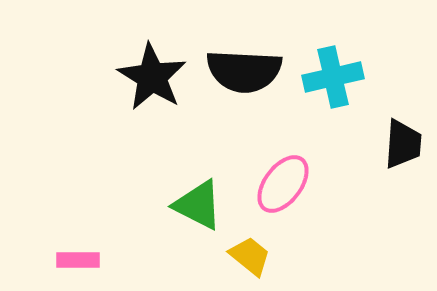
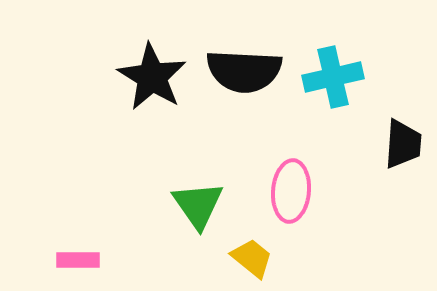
pink ellipse: moved 8 px right, 7 px down; rotated 32 degrees counterclockwise
green triangle: rotated 28 degrees clockwise
yellow trapezoid: moved 2 px right, 2 px down
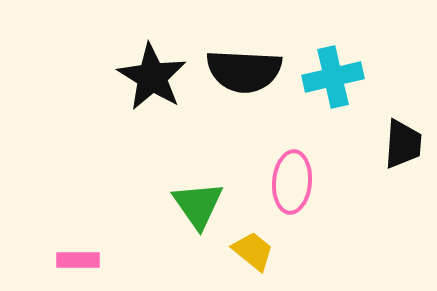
pink ellipse: moved 1 px right, 9 px up
yellow trapezoid: moved 1 px right, 7 px up
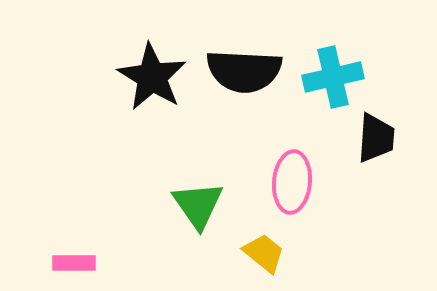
black trapezoid: moved 27 px left, 6 px up
yellow trapezoid: moved 11 px right, 2 px down
pink rectangle: moved 4 px left, 3 px down
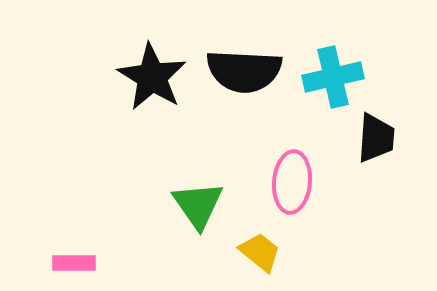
yellow trapezoid: moved 4 px left, 1 px up
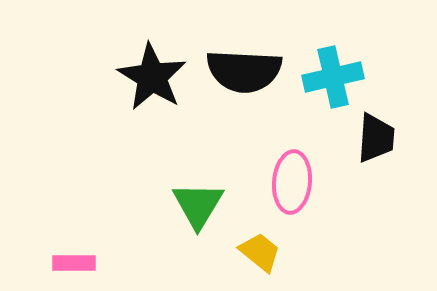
green triangle: rotated 6 degrees clockwise
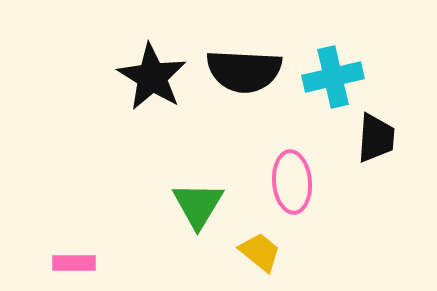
pink ellipse: rotated 10 degrees counterclockwise
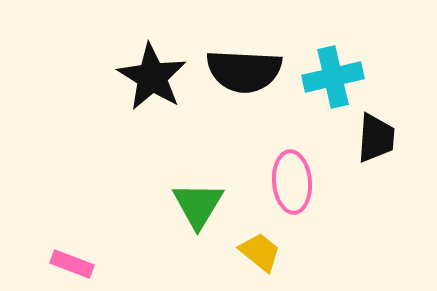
pink rectangle: moved 2 px left, 1 px down; rotated 21 degrees clockwise
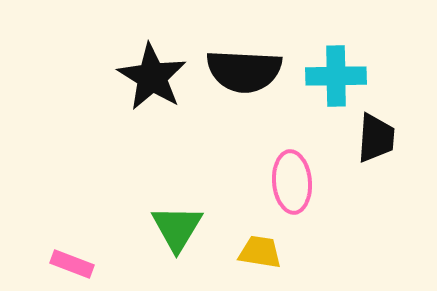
cyan cross: moved 3 px right, 1 px up; rotated 12 degrees clockwise
green triangle: moved 21 px left, 23 px down
yellow trapezoid: rotated 30 degrees counterclockwise
